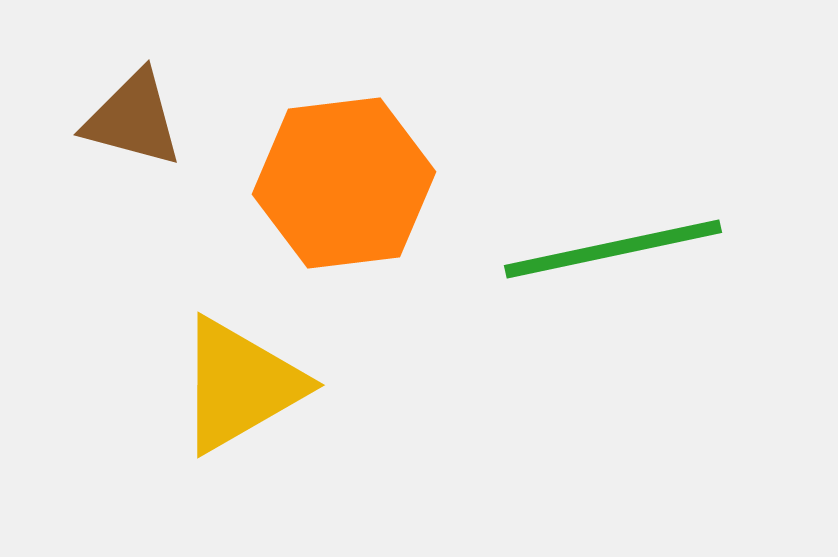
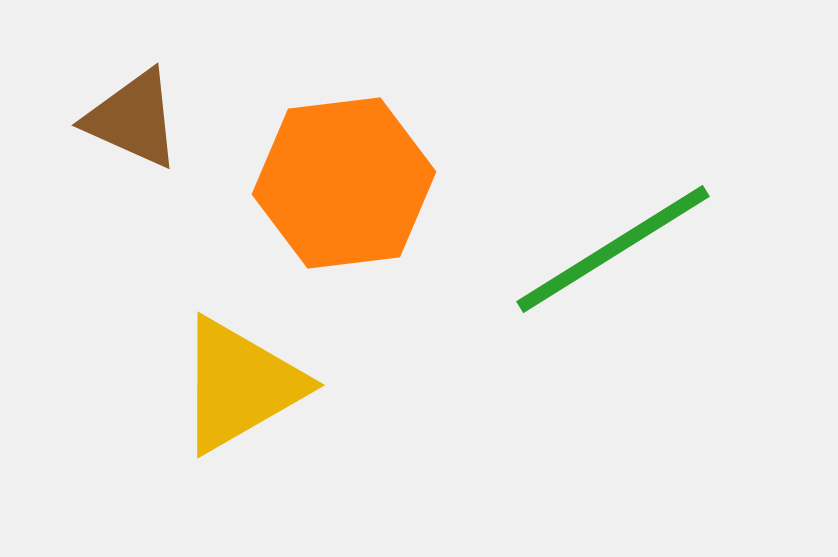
brown triangle: rotated 9 degrees clockwise
green line: rotated 20 degrees counterclockwise
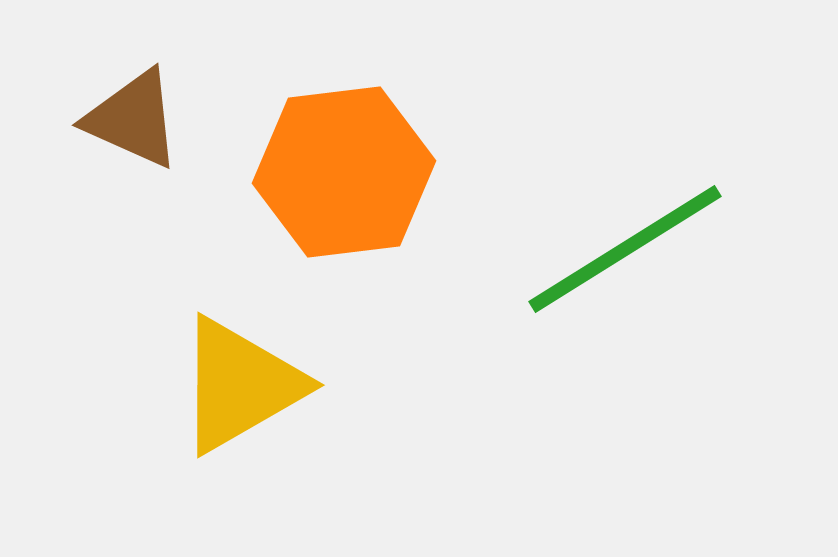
orange hexagon: moved 11 px up
green line: moved 12 px right
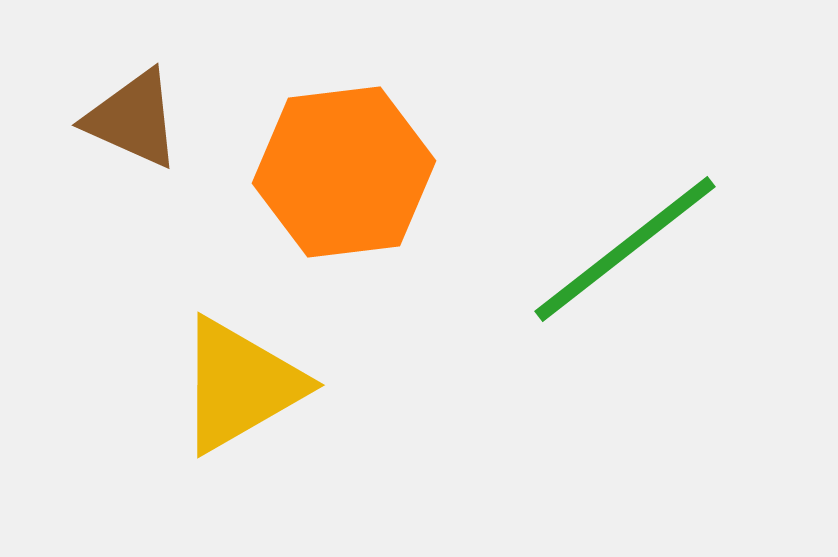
green line: rotated 6 degrees counterclockwise
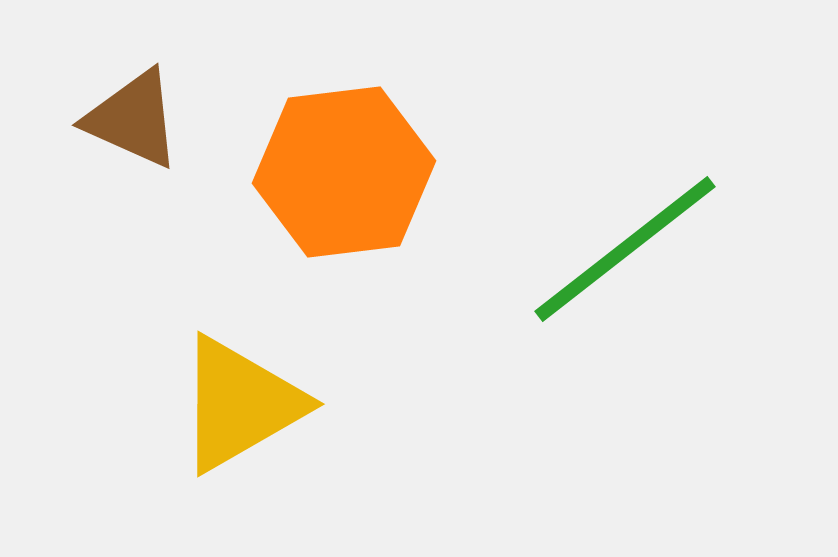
yellow triangle: moved 19 px down
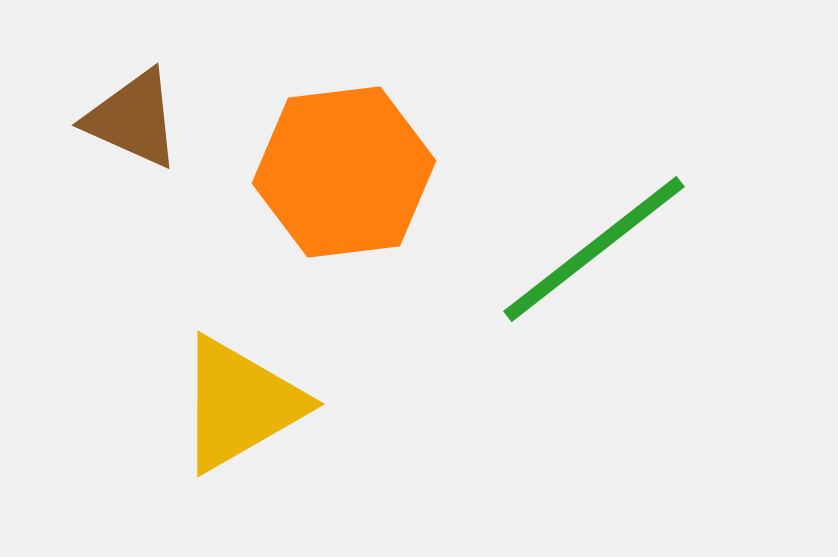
green line: moved 31 px left
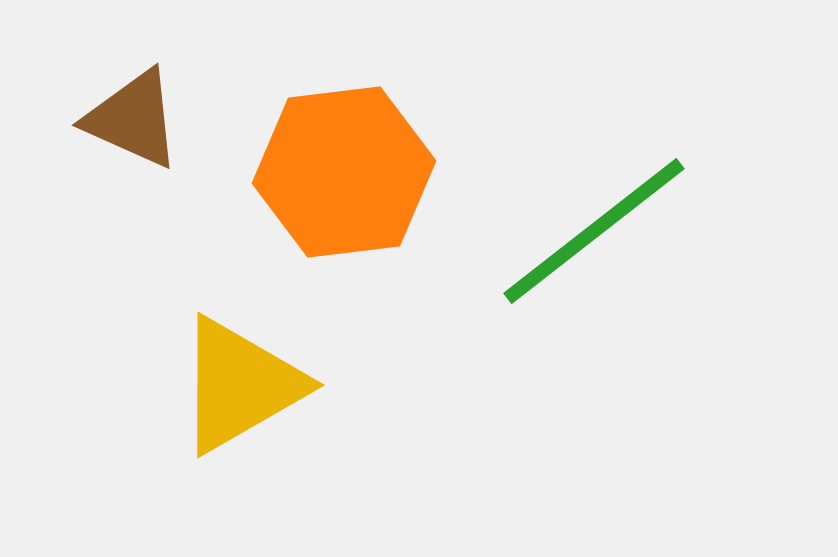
green line: moved 18 px up
yellow triangle: moved 19 px up
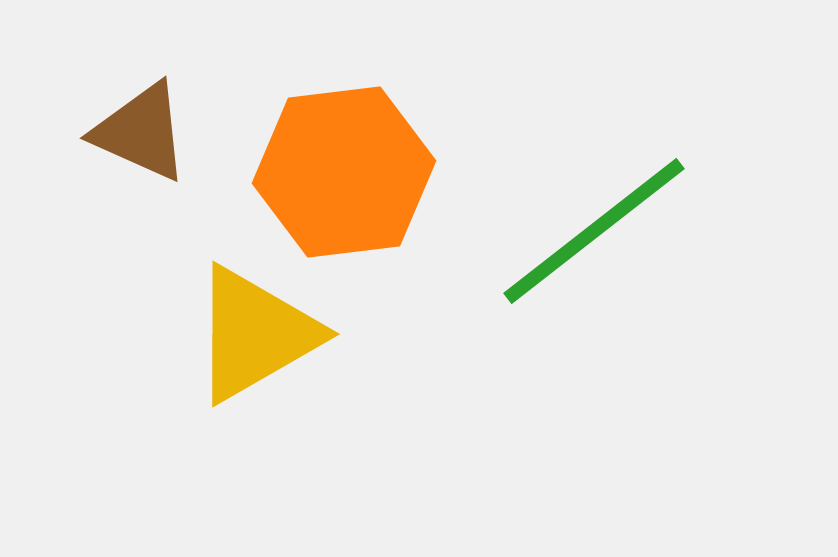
brown triangle: moved 8 px right, 13 px down
yellow triangle: moved 15 px right, 51 px up
